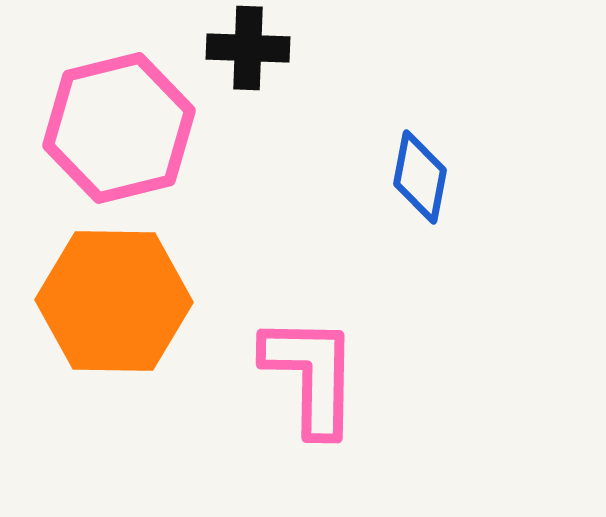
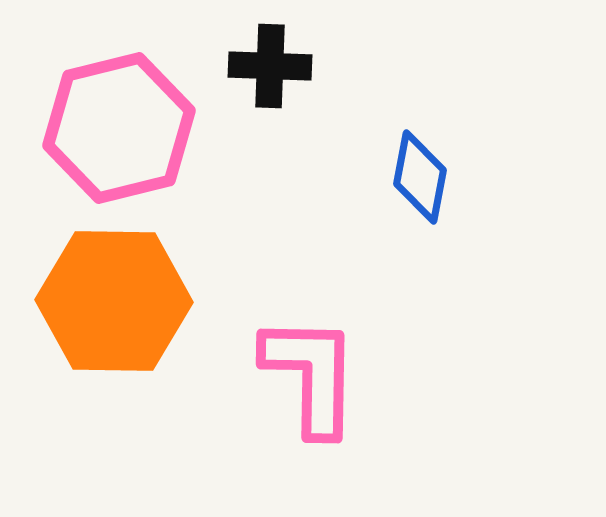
black cross: moved 22 px right, 18 px down
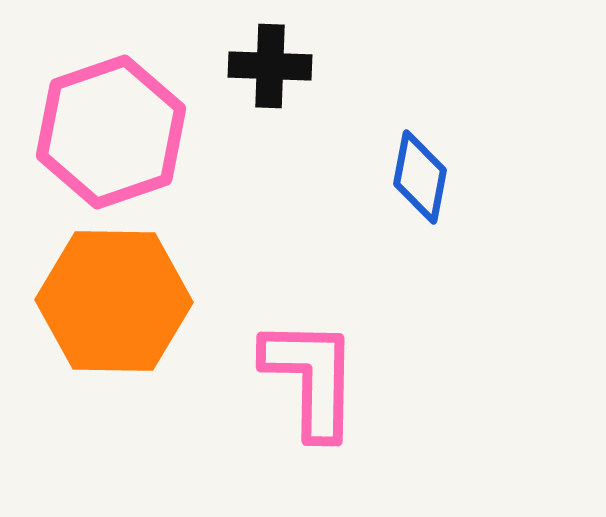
pink hexagon: moved 8 px left, 4 px down; rotated 5 degrees counterclockwise
pink L-shape: moved 3 px down
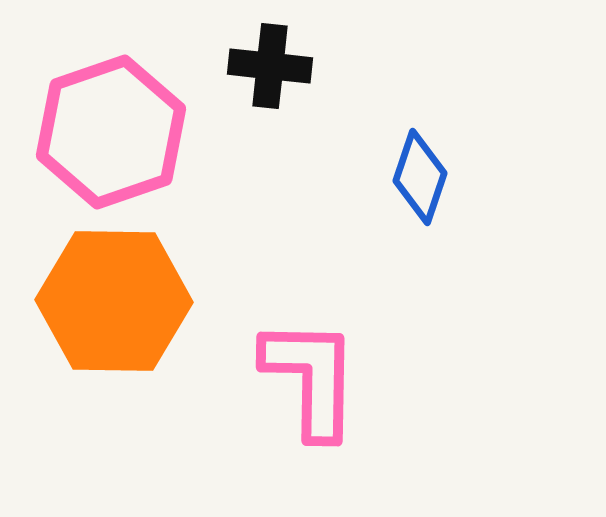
black cross: rotated 4 degrees clockwise
blue diamond: rotated 8 degrees clockwise
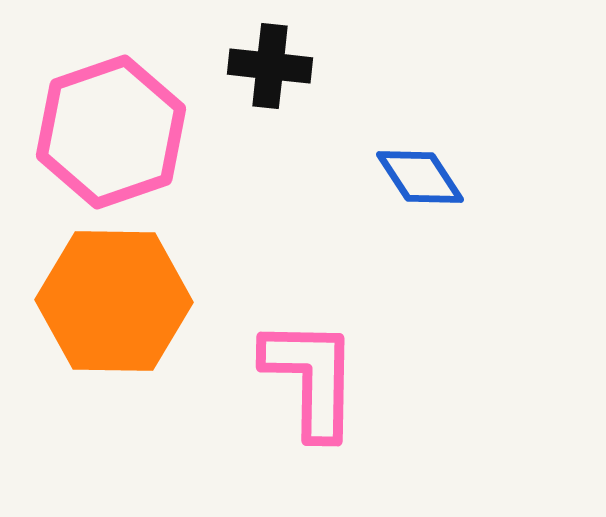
blue diamond: rotated 52 degrees counterclockwise
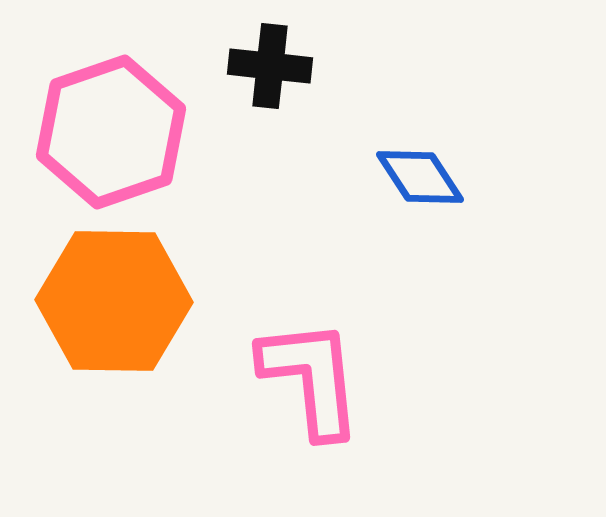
pink L-shape: rotated 7 degrees counterclockwise
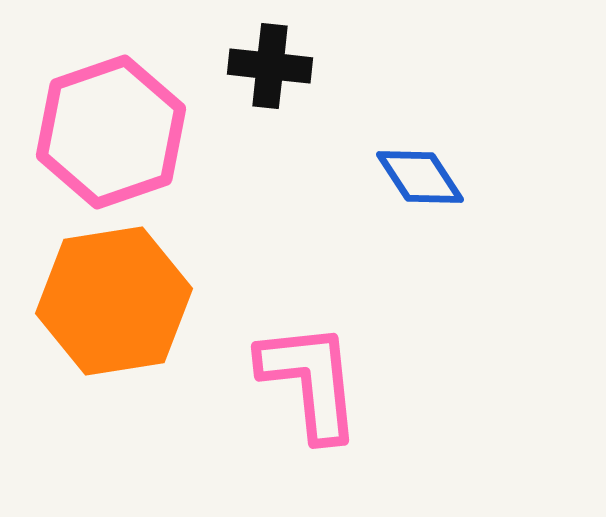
orange hexagon: rotated 10 degrees counterclockwise
pink L-shape: moved 1 px left, 3 px down
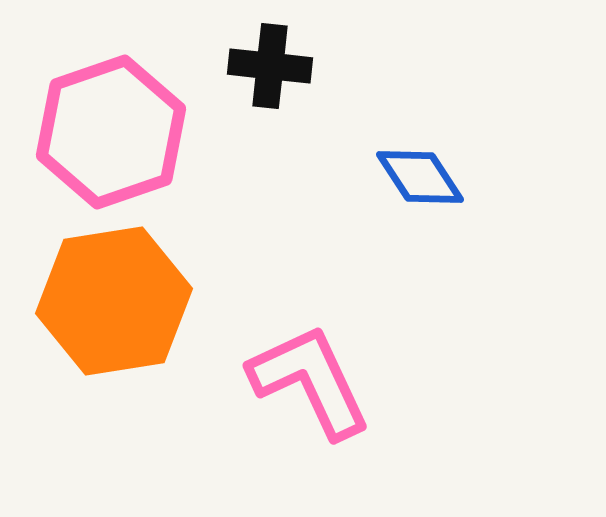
pink L-shape: rotated 19 degrees counterclockwise
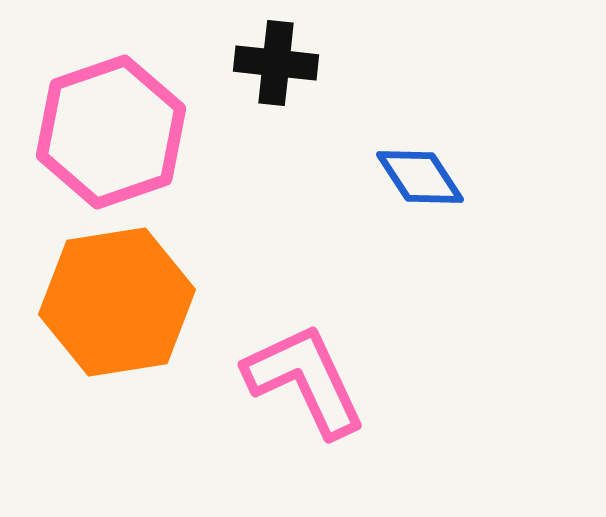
black cross: moved 6 px right, 3 px up
orange hexagon: moved 3 px right, 1 px down
pink L-shape: moved 5 px left, 1 px up
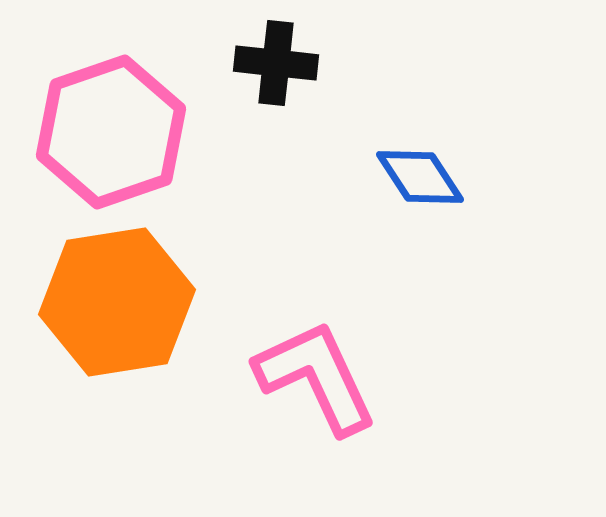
pink L-shape: moved 11 px right, 3 px up
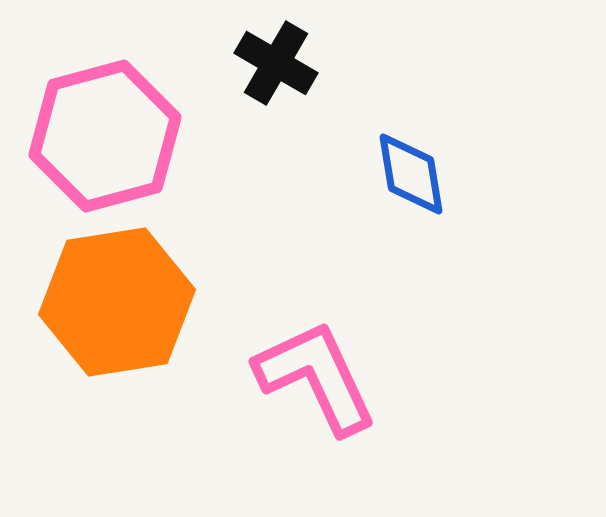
black cross: rotated 24 degrees clockwise
pink hexagon: moved 6 px left, 4 px down; rotated 4 degrees clockwise
blue diamond: moved 9 px left, 3 px up; rotated 24 degrees clockwise
